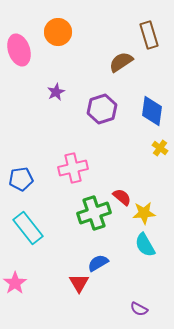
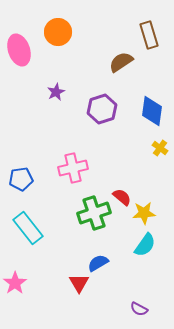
cyan semicircle: rotated 115 degrees counterclockwise
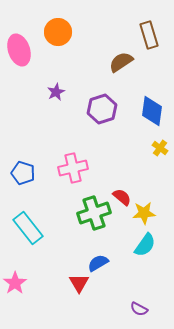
blue pentagon: moved 2 px right, 6 px up; rotated 25 degrees clockwise
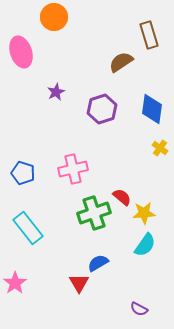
orange circle: moved 4 px left, 15 px up
pink ellipse: moved 2 px right, 2 px down
blue diamond: moved 2 px up
pink cross: moved 1 px down
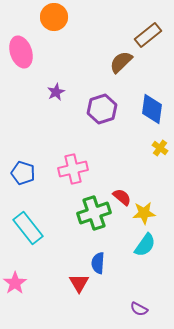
brown rectangle: moved 1 px left; rotated 68 degrees clockwise
brown semicircle: rotated 10 degrees counterclockwise
blue semicircle: rotated 55 degrees counterclockwise
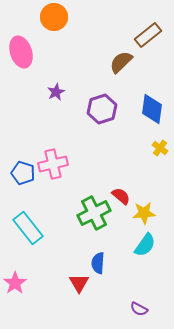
pink cross: moved 20 px left, 5 px up
red semicircle: moved 1 px left, 1 px up
green cross: rotated 8 degrees counterclockwise
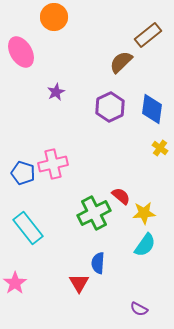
pink ellipse: rotated 12 degrees counterclockwise
purple hexagon: moved 8 px right, 2 px up; rotated 8 degrees counterclockwise
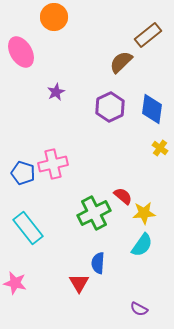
red semicircle: moved 2 px right
cyan semicircle: moved 3 px left
pink star: rotated 25 degrees counterclockwise
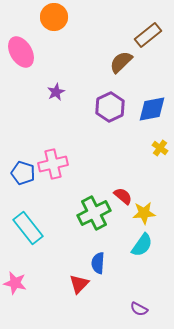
blue diamond: rotated 72 degrees clockwise
red triangle: moved 1 px down; rotated 15 degrees clockwise
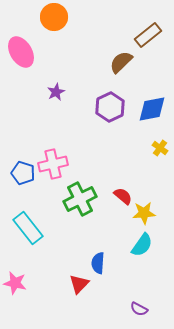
green cross: moved 14 px left, 14 px up
